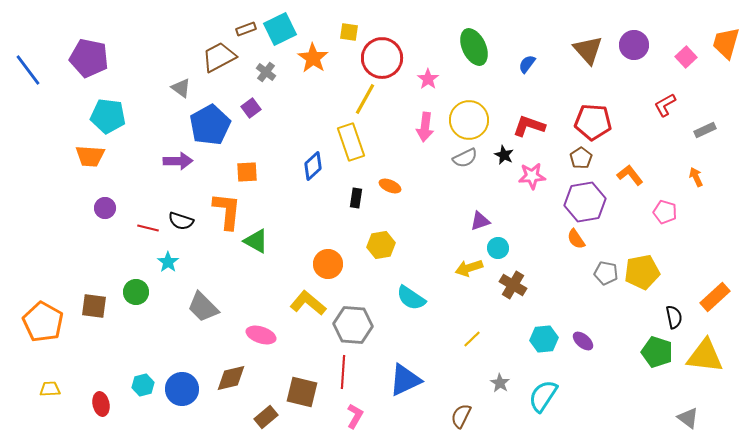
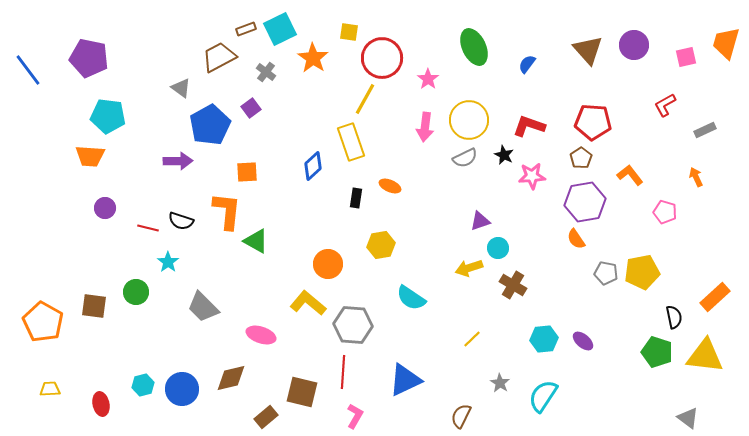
pink square at (686, 57): rotated 30 degrees clockwise
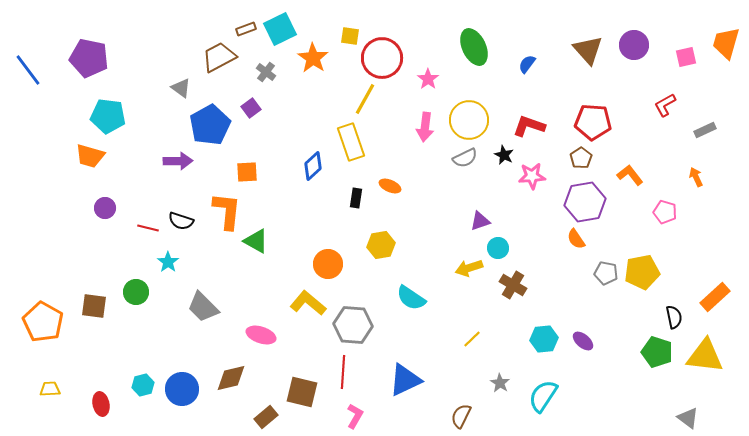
yellow square at (349, 32): moved 1 px right, 4 px down
orange trapezoid at (90, 156): rotated 12 degrees clockwise
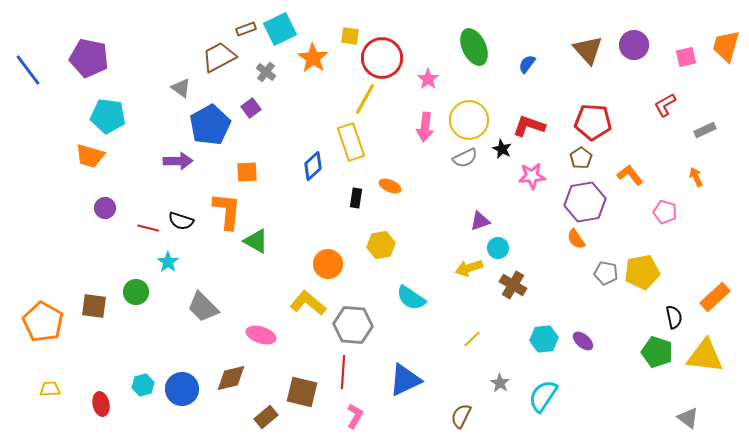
orange trapezoid at (726, 43): moved 3 px down
black star at (504, 155): moved 2 px left, 6 px up
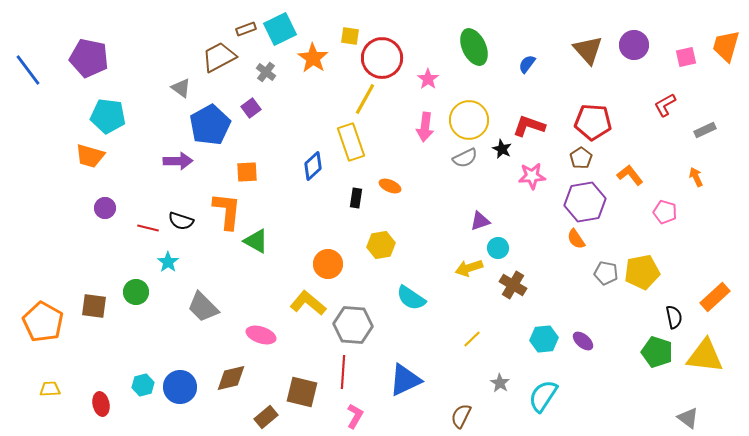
blue circle at (182, 389): moved 2 px left, 2 px up
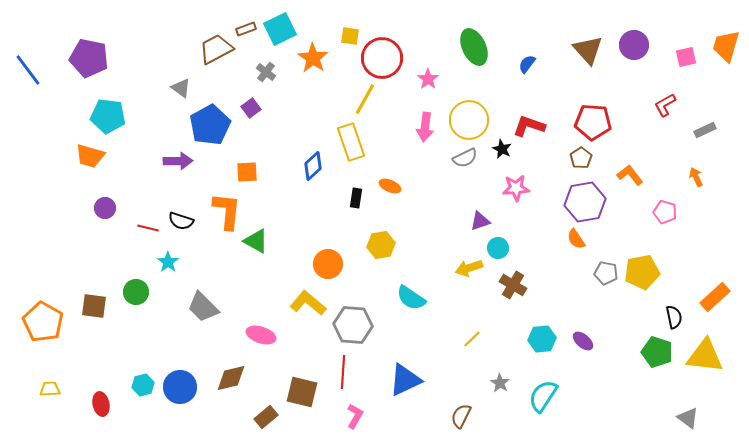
brown trapezoid at (219, 57): moved 3 px left, 8 px up
pink star at (532, 176): moved 16 px left, 12 px down
cyan hexagon at (544, 339): moved 2 px left
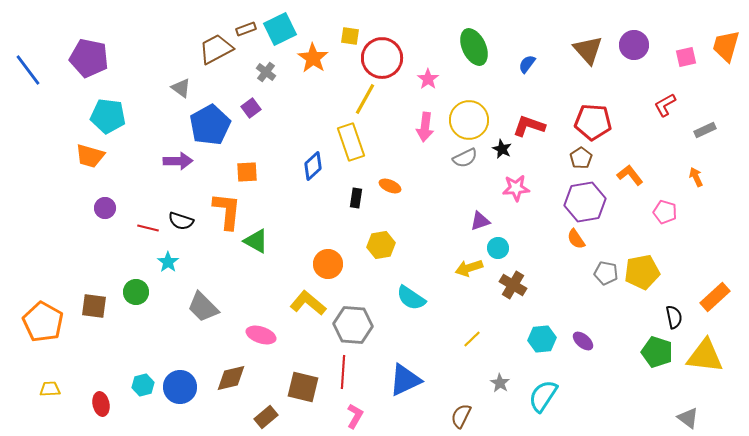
brown square at (302, 392): moved 1 px right, 5 px up
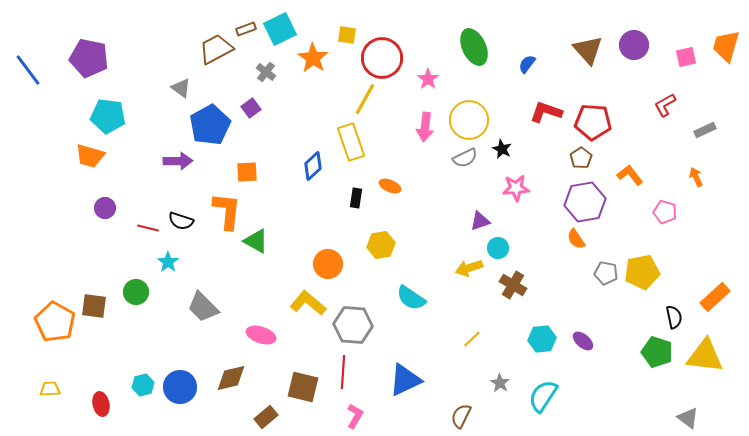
yellow square at (350, 36): moved 3 px left, 1 px up
red L-shape at (529, 126): moved 17 px right, 14 px up
orange pentagon at (43, 322): moved 12 px right
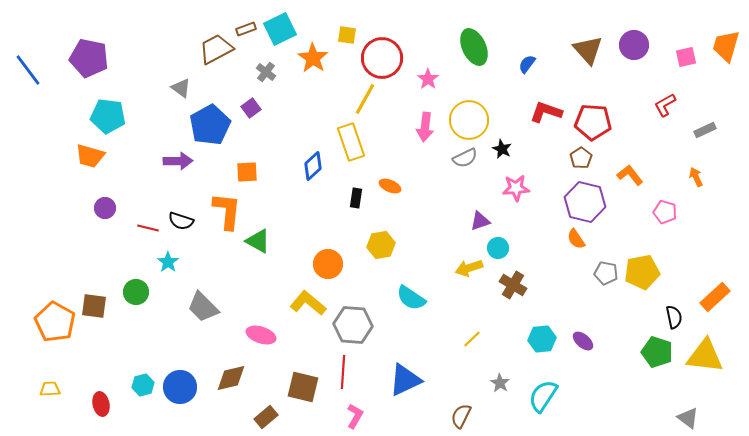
purple hexagon at (585, 202): rotated 24 degrees clockwise
green triangle at (256, 241): moved 2 px right
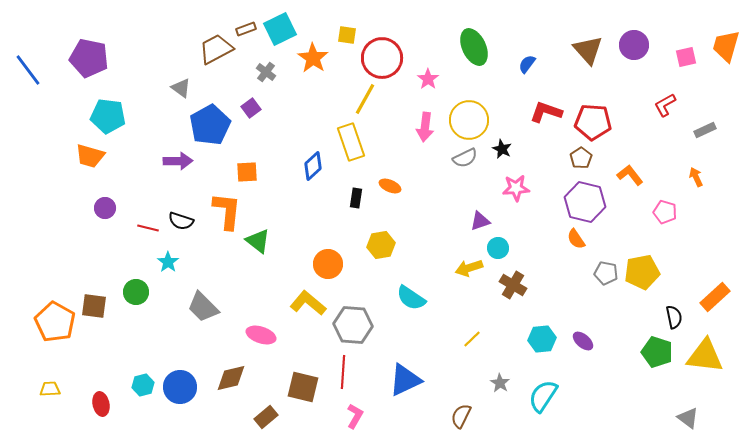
green triangle at (258, 241): rotated 8 degrees clockwise
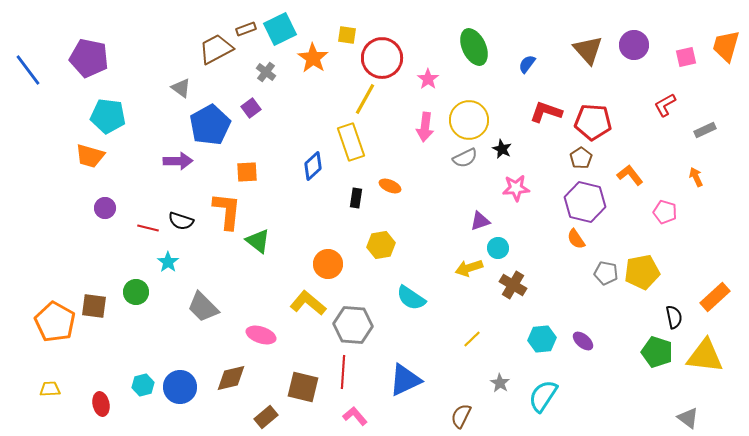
pink L-shape at (355, 416): rotated 70 degrees counterclockwise
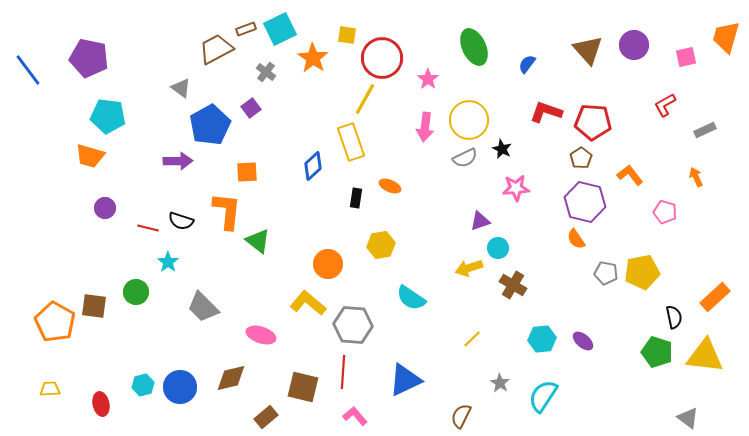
orange trapezoid at (726, 46): moved 9 px up
